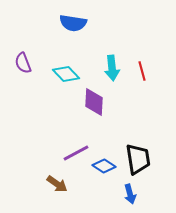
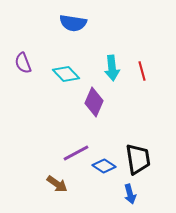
purple diamond: rotated 20 degrees clockwise
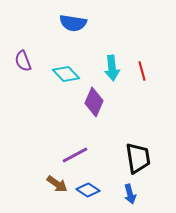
purple semicircle: moved 2 px up
purple line: moved 1 px left, 2 px down
black trapezoid: moved 1 px up
blue diamond: moved 16 px left, 24 px down
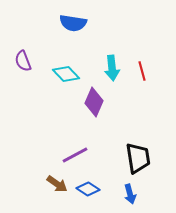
blue diamond: moved 1 px up
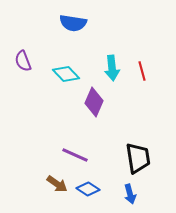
purple line: rotated 52 degrees clockwise
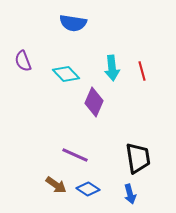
brown arrow: moved 1 px left, 1 px down
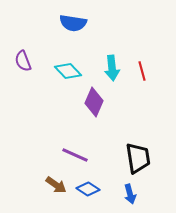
cyan diamond: moved 2 px right, 3 px up
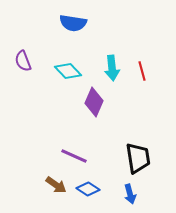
purple line: moved 1 px left, 1 px down
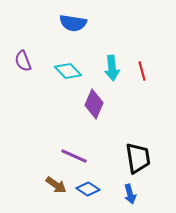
purple diamond: moved 2 px down
